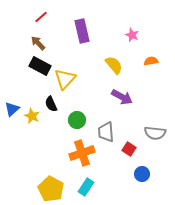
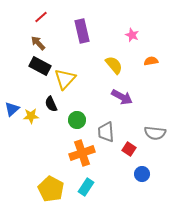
yellow star: moved 1 px left; rotated 28 degrees counterclockwise
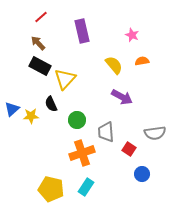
orange semicircle: moved 9 px left
gray semicircle: rotated 15 degrees counterclockwise
yellow pentagon: rotated 15 degrees counterclockwise
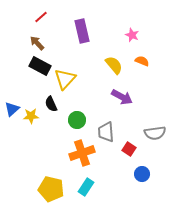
brown arrow: moved 1 px left
orange semicircle: rotated 32 degrees clockwise
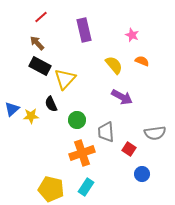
purple rectangle: moved 2 px right, 1 px up
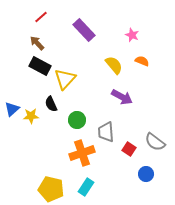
purple rectangle: rotated 30 degrees counterclockwise
gray semicircle: moved 9 px down; rotated 45 degrees clockwise
blue circle: moved 4 px right
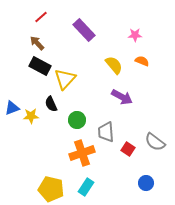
pink star: moved 3 px right; rotated 24 degrees counterclockwise
blue triangle: moved 1 px up; rotated 21 degrees clockwise
red square: moved 1 px left
blue circle: moved 9 px down
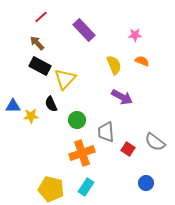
yellow semicircle: rotated 18 degrees clockwise
blue triangle: moved 1 px right, 2 px up; rotated 21 degrees clockwise
